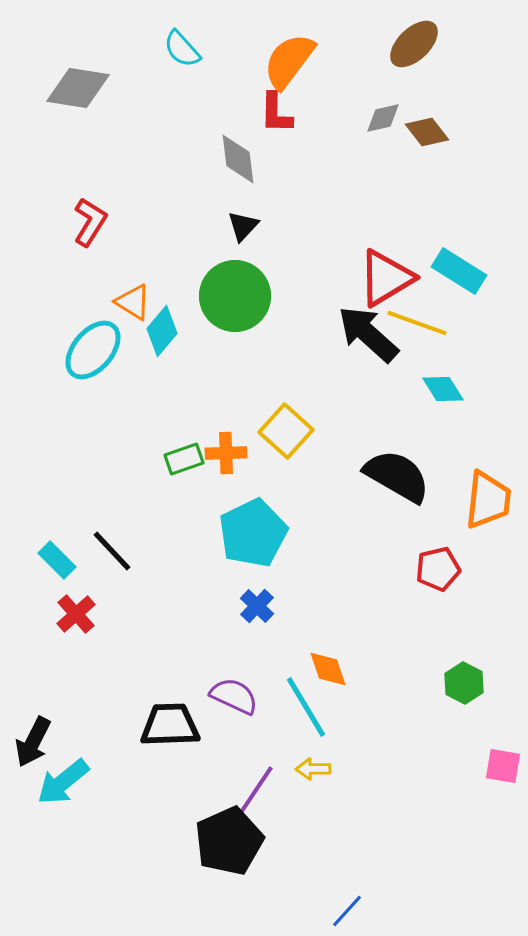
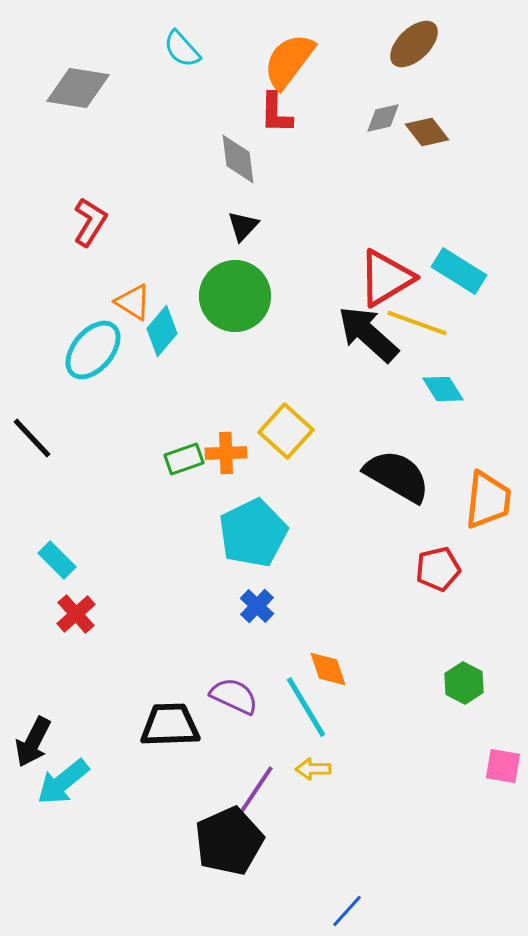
black line at (112, 551): moved 80 px left, 113 px up
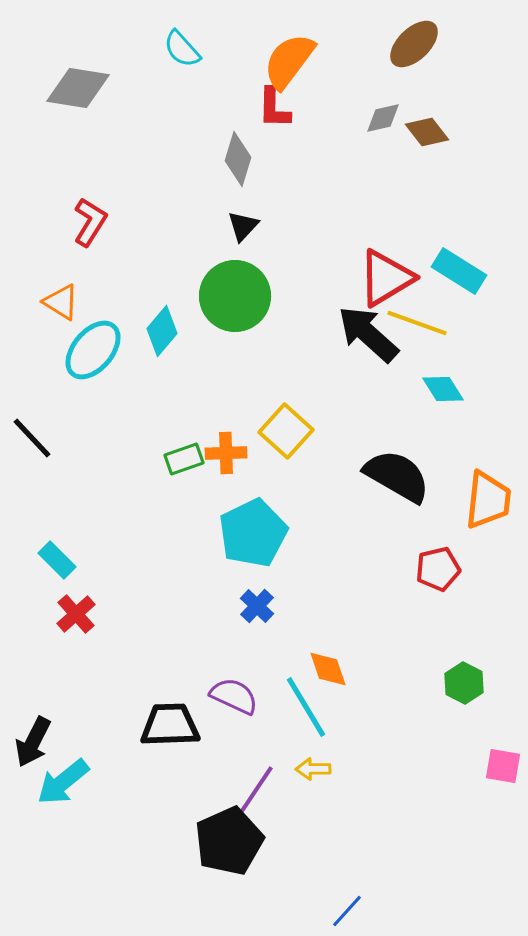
red L-shape at (276, 113): moved 2 px left, 5 px up
gray diamond at (238, 159): rotated 24 degrees clockwise
orange triangle at (133, 302): moved 72 px left
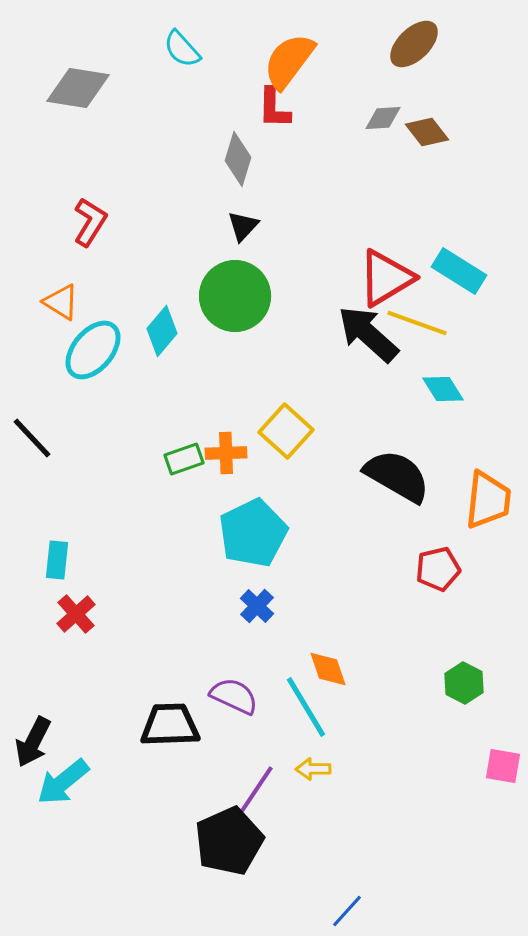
gray diamond at (383, 118): rotated 9 degrees clockwise
cyan rectangle at (57, 560): rotated 51 degrees clockwise
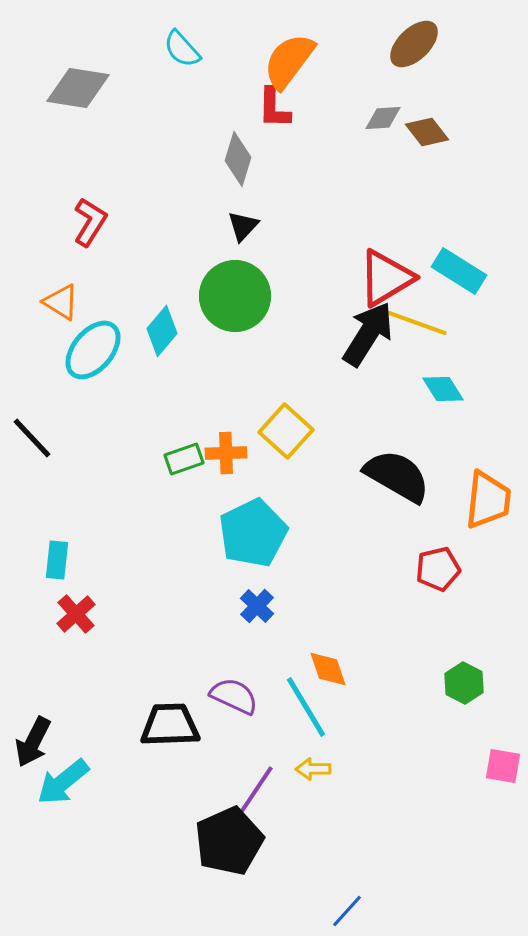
black arrow at (368, 334): rotated 80 degrees clockwise
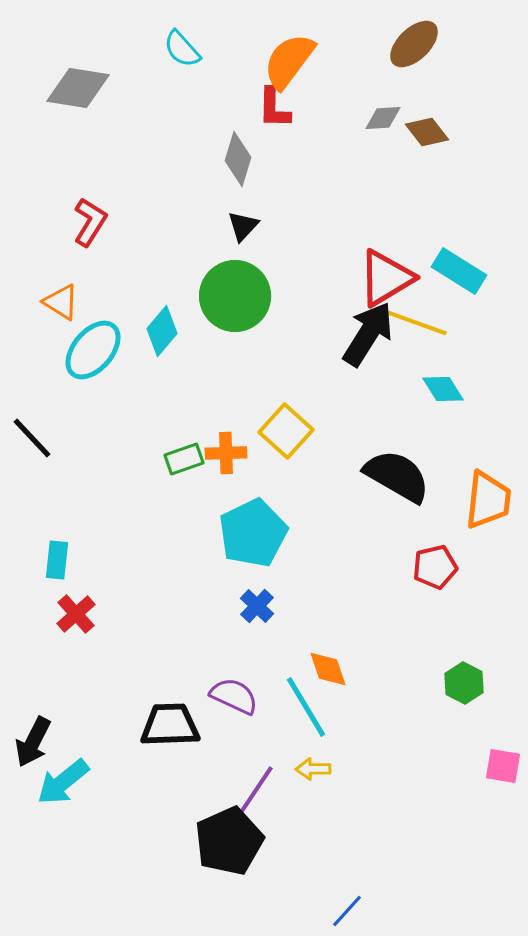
red pentagon at (438, 569): moved 3 px left, 2 px up
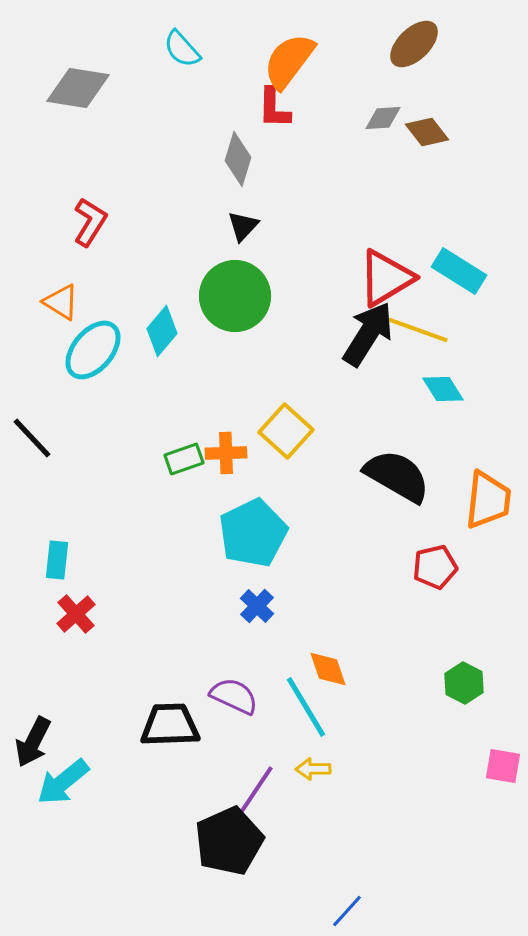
yellow line at (417, 323): moved 1 px right, 7 px down
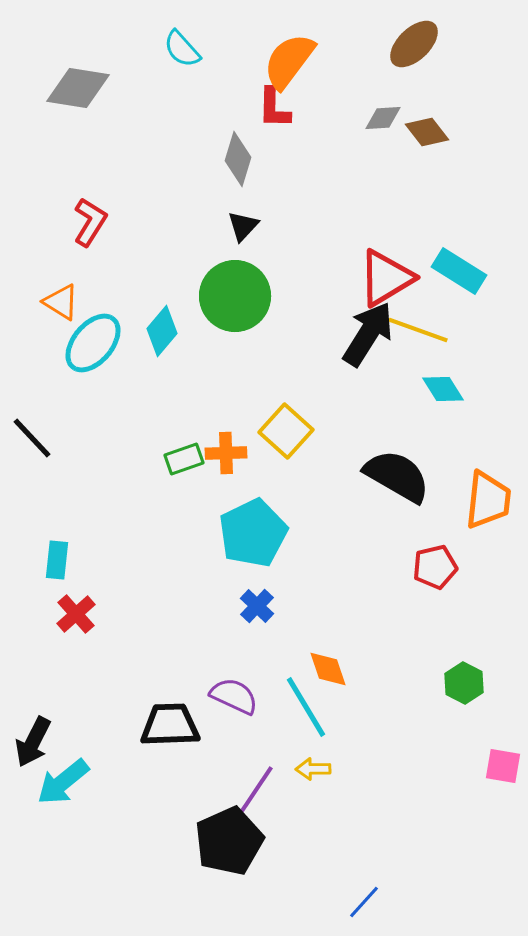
cyan ellipse at (93, 350): moved 7 px up
blue line at (347, 911): moved 17 px right, 9 px up
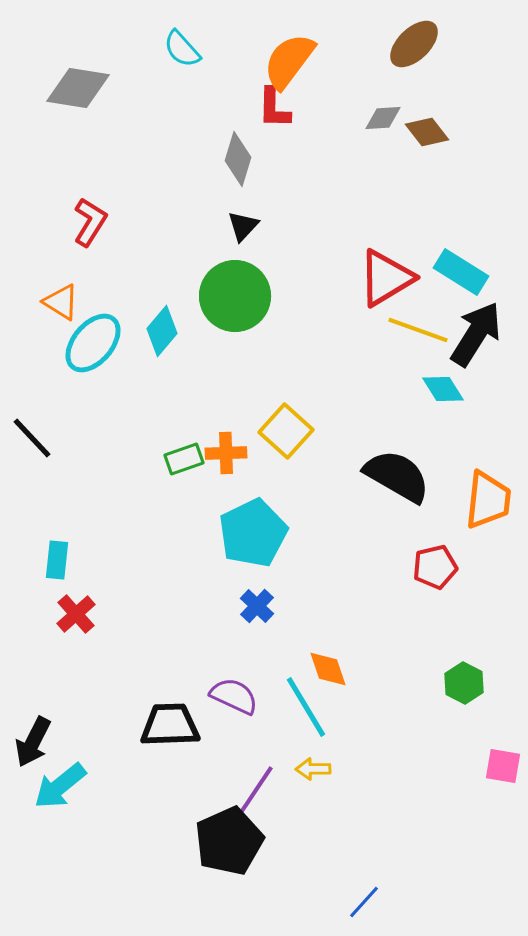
cyan rectangle at (459, 271): moved 2 px right, 1 px down
black arrow at (368, 334): moved 108 px right
cyan arrow at (63, 782): moved 3 px left, 4 px down
